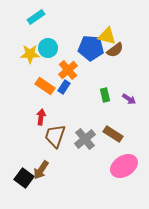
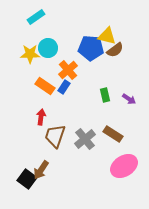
black square: moved 3 px right, 1 px down
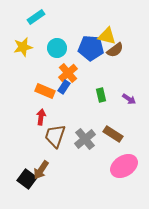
cyan circle: moved 9 px right
yellow star: moved 7 px left, 7 px up; rotated 12 degrees counterclockwise
orange cross: moved 3 px down
orange rectangle: moved 5 px down; rotated 12 degrees counterclockwise
green rectangle: moved 4 px left
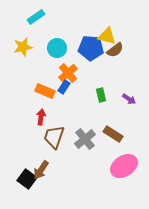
brown trapezoid: moved 1 px left, 1 px down
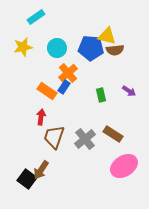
brown semicircle: rotated 30 degrees clockwise
orange rectangle: moved 2 px right; rotated 12 degrees clockwise
purple arrow: moved 8 px up
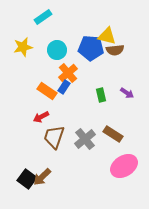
cyan rectangle: moved 7 px right
cyan circle: moved 2 px down
purple arrow: moved 2 px left, 2 px down
red arrow: rotated 126 degrees counterclockwise
brown arrow: moved 1 px right, 7 px down; rotated 12 degrees clockwise
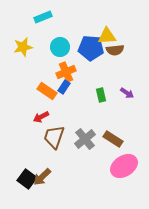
cyan rectangle: rotated 12 degrees clockwise
yellow triangle: rotated 18 degrees counterclockwise
cyan circle: moved 3 px right, 3 px up
orange cross: moved 2 px left, 1 px up; rotated 18 degrees clockwise
brown rectangle: moved 5 px down
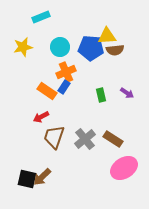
cyan rectangle: moved 2 px left
pink ellipse: moved 2 px down
black square: rotated 24 degrees counterclockwise
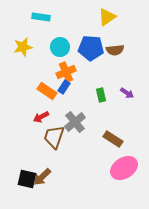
cyan rectangle: rotated 30 degrees clockwise
yellow triangle: moved 19 px up; rotated 30 degrees counterclockwise
gray cross: moved 10 px left, 17 px up
